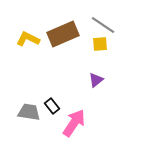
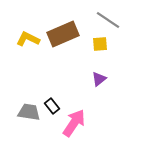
gray line: moved 5 px right, 5 px up
purple triangle: moved 3 px right, 1 px up
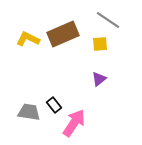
black rectangle: moved 2 px right, 1 px up
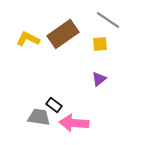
brown rectangle: rotated 12 degrees counterclockwise
black rectangle: rotated 14 degrees counterclockwise
gray trapezoid: moved 10 px right, 5 px down
pink arrow: rotated 120 degrees counterclockwise
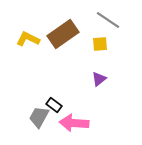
gray trapezoid: rotated 70 degrees counterclockwise
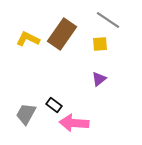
brown rectangle: moved 1 px left; rotated 20 degrees counterclockwise
gray trapezoid: moved 13 px left, 3 px up
